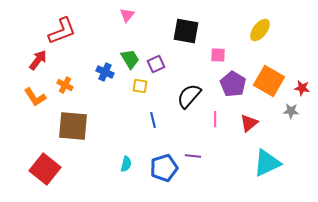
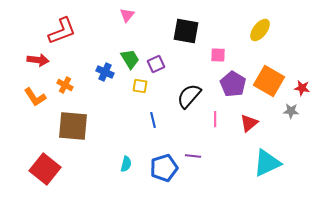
red arrow: rotated 60 degrees clockwise
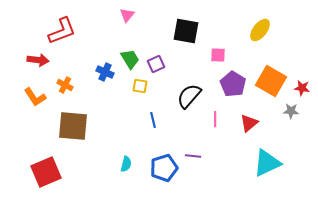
orange square: moved 2 px right
red square: moved 1 px right, 3 px down; rotated 28 degrees clockwise
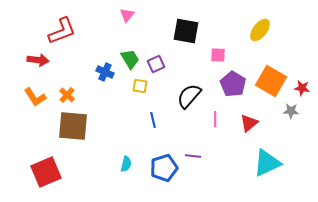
orange cross: moved 2 px right, 10 px down; rotated 14 degrees clockwise
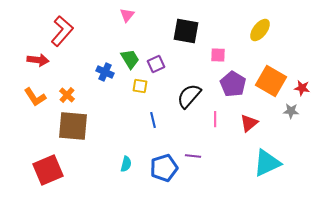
red L-shape: rotated 28 degrees counterclockwise
red square: moved 2 px right, 2 px up
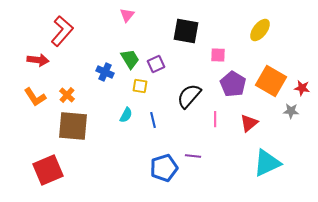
cyan semicircle: moved 49 px up; rotated 14 degrees clockwise
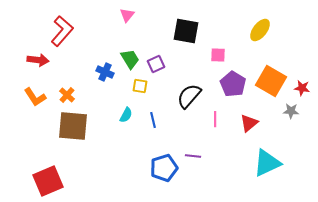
red square: moved 11 px down
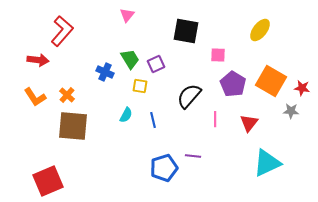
red triangle: rotated 12 degrees counterclockwise
